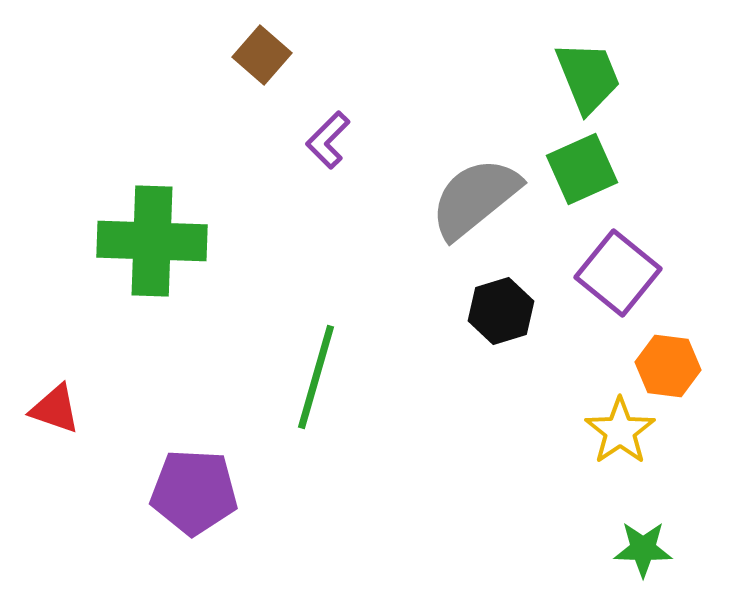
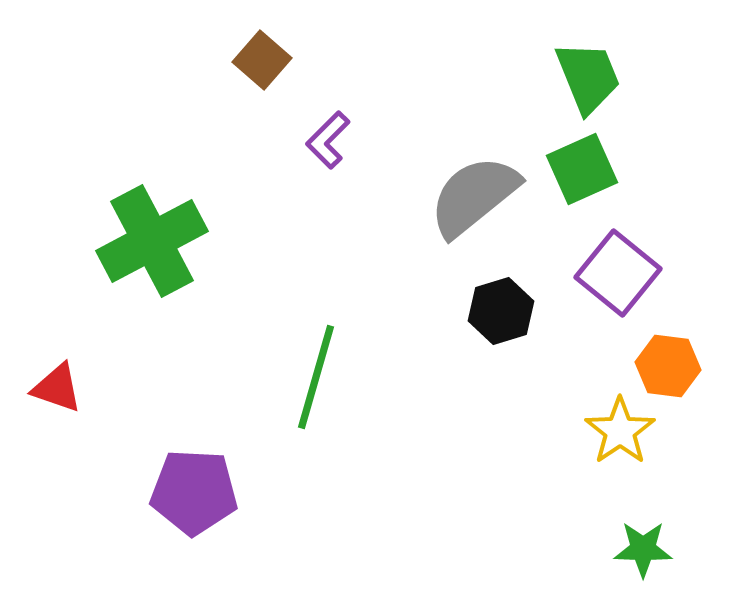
brown square: moved 5 px down
gray semicircle: moved 1 px left, 2 px up
green cross: rotated 30 degrees counterclockwise
red triangle: moved 2 px right, 21 px up
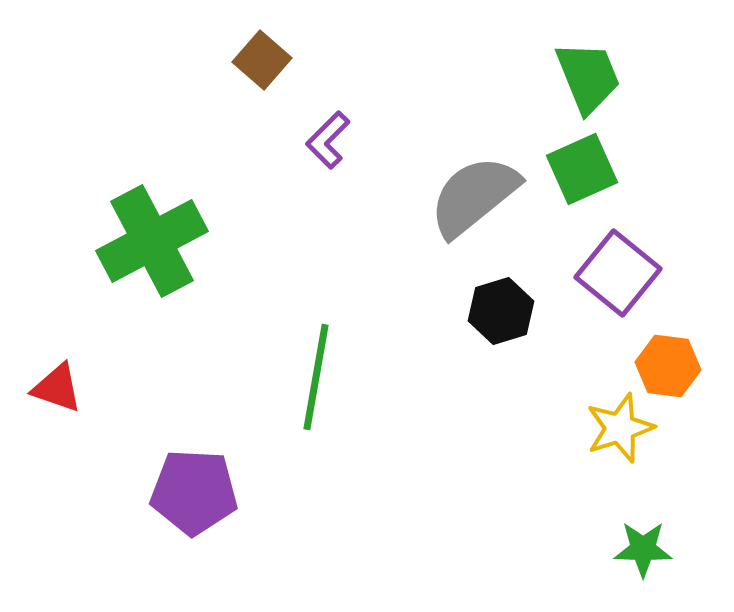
green line: rotated 6 degrees counterclockwise
yellow star: moved 3 px up; rotated 16 degrees clockwise
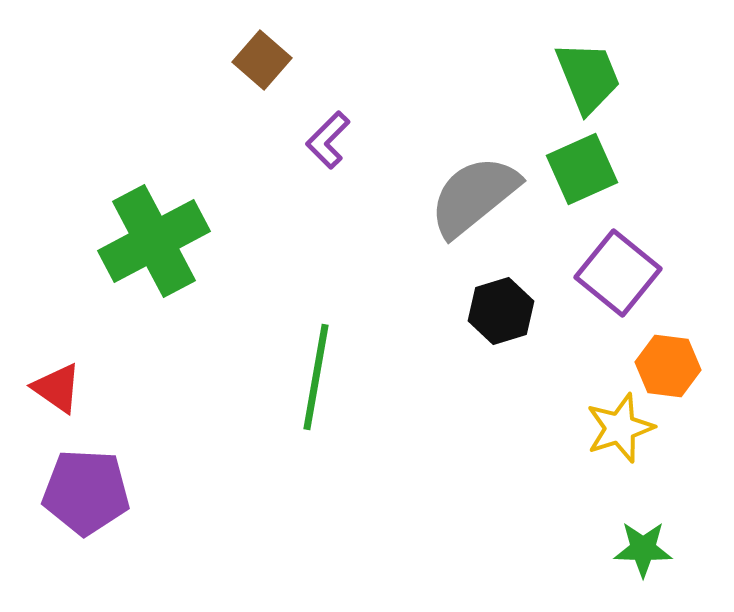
green cross: moved 2 px right
red triangle: rotated 16 degrees clockwise
purple pentagon: moved 108 px left
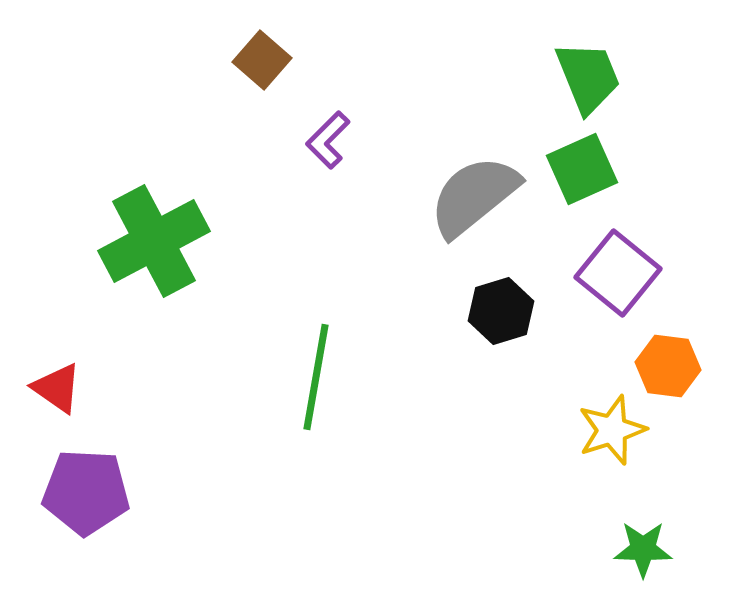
yellow star: moved 8 px left, 2 px down
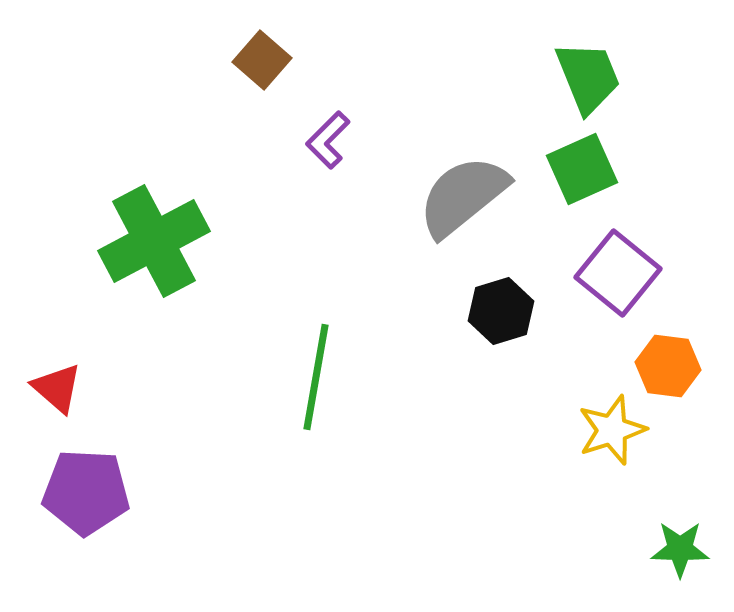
gray semicircle: moved 11 px left
red triangle: rotated 6 degrees clockwise
green star: moved 37 px right
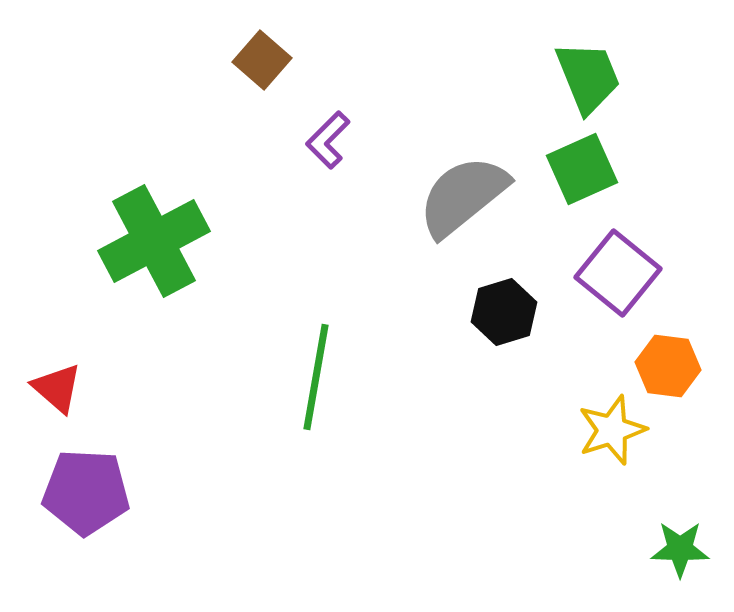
black hexagon: moved 3 px right, 1 px down
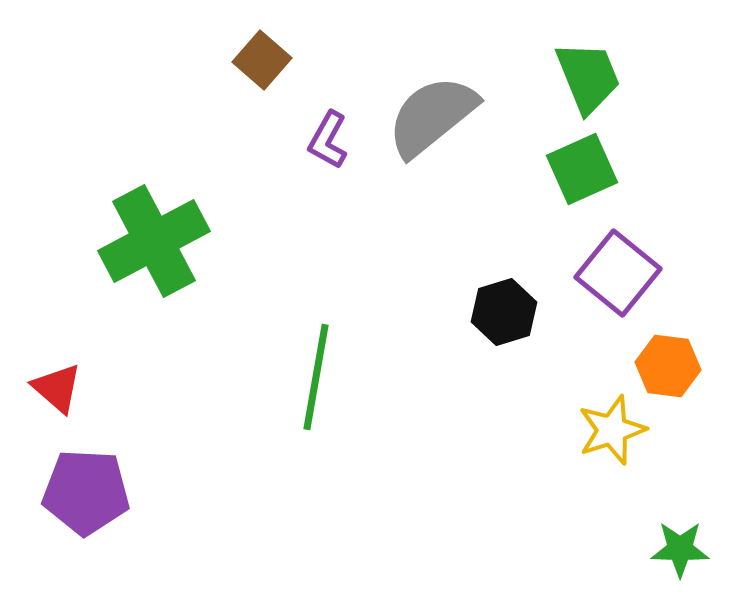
purple L-shape: rotated 16 degrees counterclockwise
gray semicircle: moved 31 px left, 80 px up
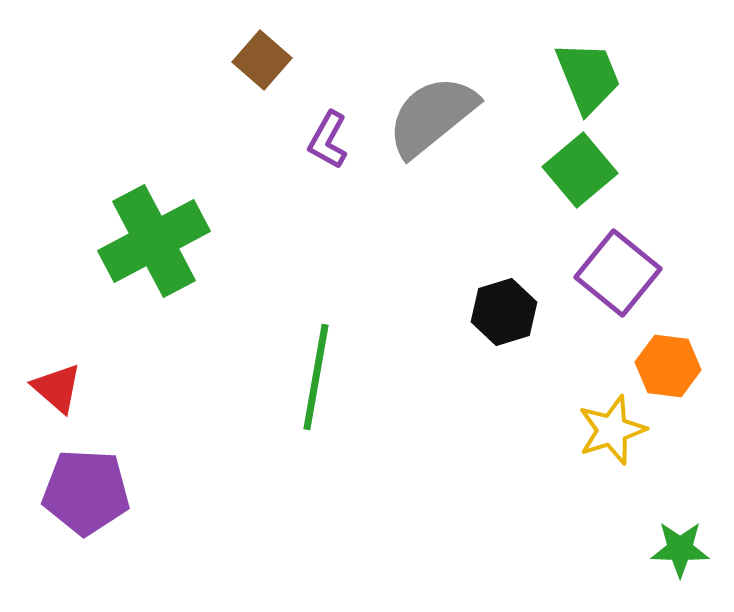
green square: moved 2 px left, 1 px down; rotated 16 degrees counterclockwise
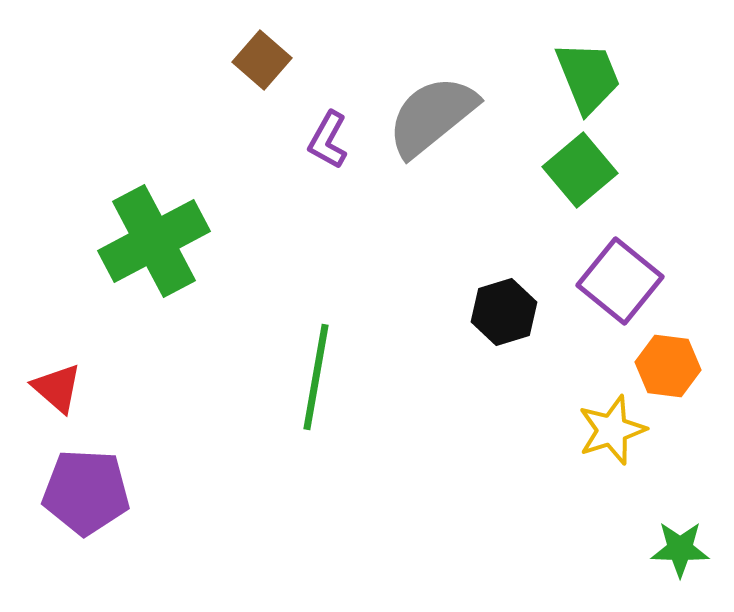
purple square: moved 2 px right, 8 px down
